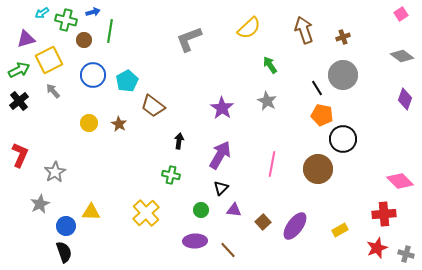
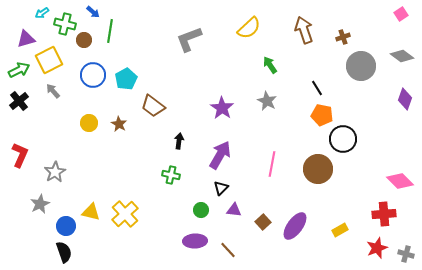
blue arrow at (93, 12): rotated 56 degrees clockwise
green cross at (66, 20): moved 1 px left, 4 px down
gray circle at (343, 75): moved 18 px right, 9 px up
cyan pentagon at (127, 81): moved 1 px left, 2 px up
yellow triangle at (91, 212): rotated 12 degrees clockwise
yellow cross at (146, 213): moved 21 px left, 1 px down
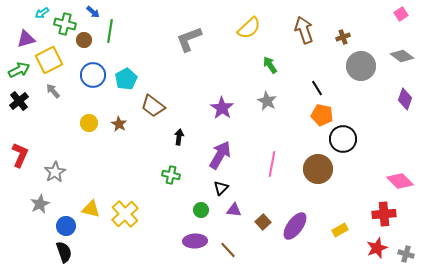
black arrow at (179, 141): moved 4 px up
yellow triangle at (91, 212): moved 3 px up
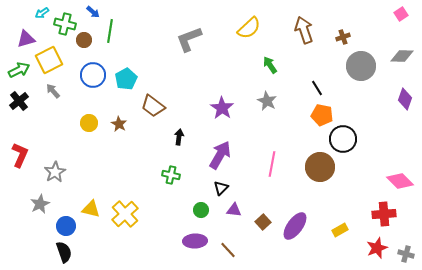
gray diamond at (402, 56): rotated 35 degrees counterclockwise
brown circle at (318, 169): moved 2 px right, 2 px up
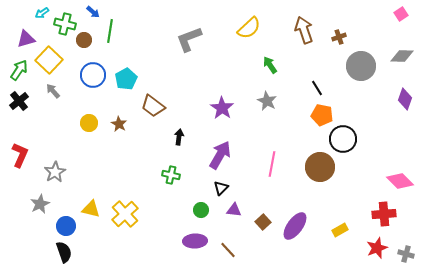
brown cross at (343, 37): moved 4 px left
yellow square at (49, 60): rotated 20 degrees counterclockwise
green arrow at (19, 70): rotated 30 degrees counterclockwise
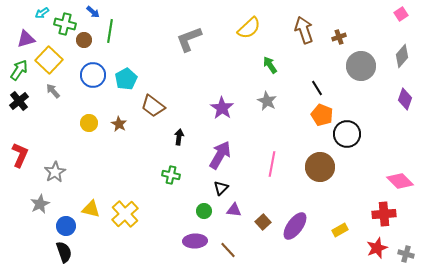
gray diamond at (402, 56): rotated 50 degrees counterclockwise
orange pentagon at (322, 115): rotated 10 degrees clockwise
black circle at (343, 139): moved 4 px right, 5 px up
green circle at (201, 210): moved 3 px right, 1 px down
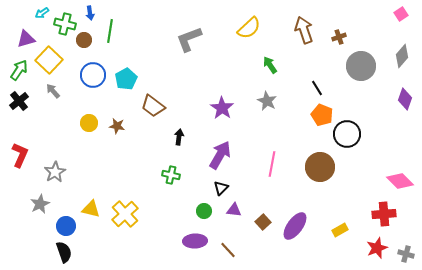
blue arrow at (93, 12): moved 3 px left, 1 px down; rotated 40 degrees clockwise
brown star at (119, 124): moved 2 px left, 2 px down; rotated 21 degrees counterclockwise
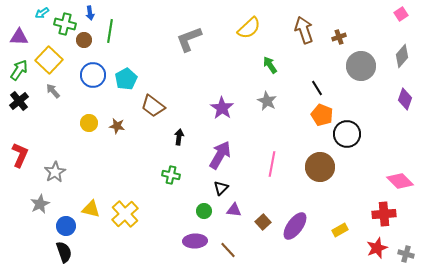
purple triangle at (26, 39): moved 7 px left, 2 px up; rotated 18 degrees clockwise
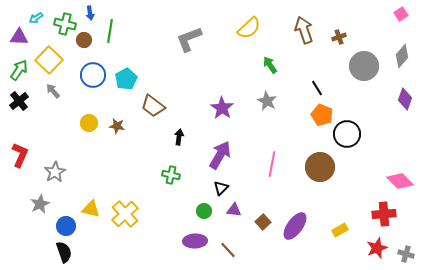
cyan arrow at (42, 13): moved 6 px left, 5 px down
gray circle at (361, 66): moved 3 px right
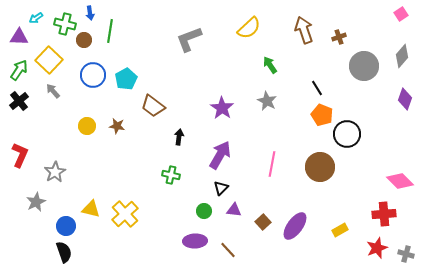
yellow circle at (89, 123): moved 2 px left, 3 px down
gray star at (40, 204): moved 4 px left, 2 px up
